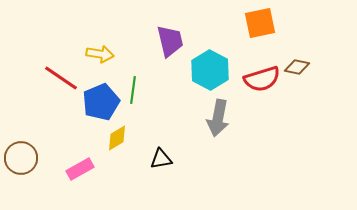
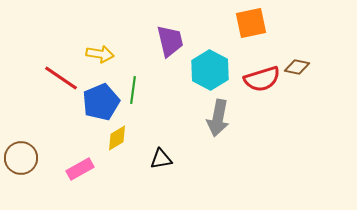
orange square: moved 9 px left
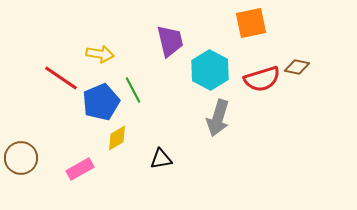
green line: rotated 36 degrees counterclockwise
gray arrow: rotated 6 degrees clockwise
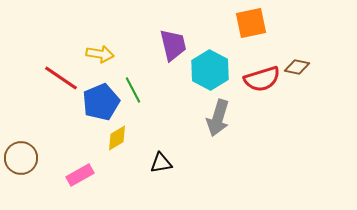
purple trapezoid: moved 3 px right, 4 px down
black triangle: moved 4 px down
pink rectangle: moved 6 px down
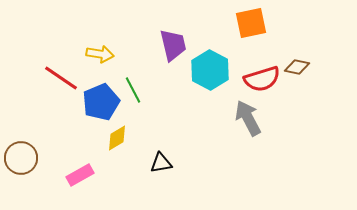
gray arrow: moved 30 px right; rotated 135 degrees clockwise
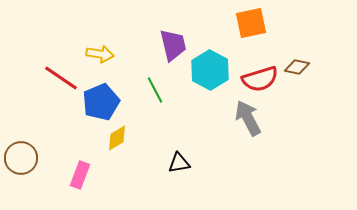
red semicircle: moved 2 px left
green line: moved 22 px right
black triangle: moved 18 px right
pink rectangle: rotated 40 degrees counterclockwise
